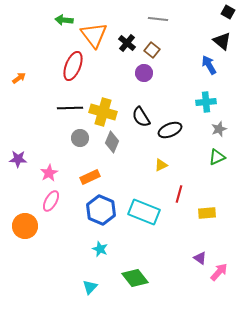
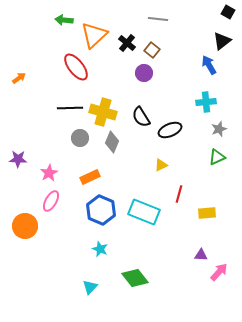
orange triangle: rotated 24 degrees clockwise
black triangle: rotated 42 degrees clockwise
red ellipse: moved 3 px right, 1 px down; rotated 60 degrees counterclockwise
purple triangle: moved 1 px right, 3 px up; rotated 32 degrees counterclockwise
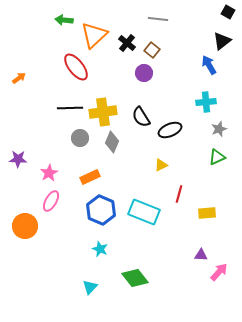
yellow cross: rotated 24 degrees counterclockwise
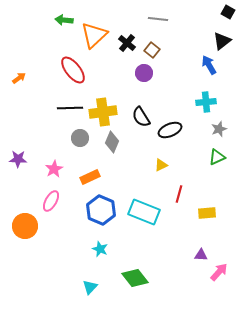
red ellipse: moved 3 px left, 3 px down
pink star: moved 5 px right, 4 px up
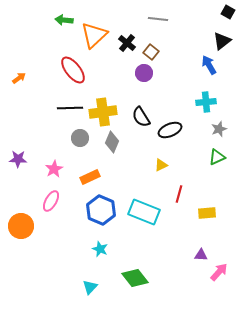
brown square: moved 1 px left, 2 px down
orange circle: moved 4 px left
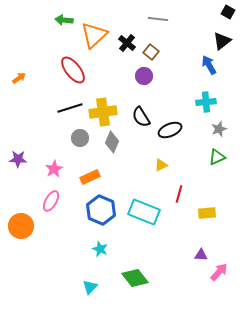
purple circle: moved 3 px down
black line: rotated 15 degrees counterclockwise
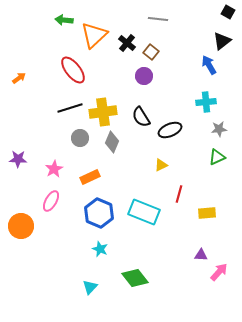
gray star: rotated 14 degrees clockwise
blue hexagon: moved 2 px left, 3 px down
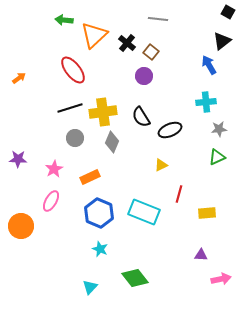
gray circle: moved 5 px left
pink arrow: moved 2 px right, 7 px down; rotated 36 degrees clockwise
